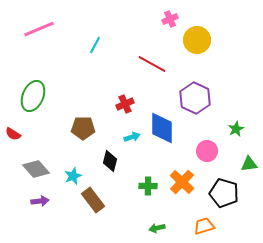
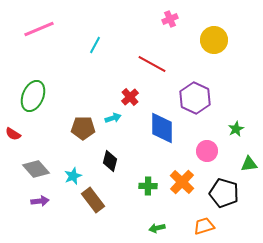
yellow circle: moved 17 px right
red cross: moved 5 px right, 7 px up; rotated 18 degrees counterclockwise
cyan arrow: moved 19 px left, 19 px up
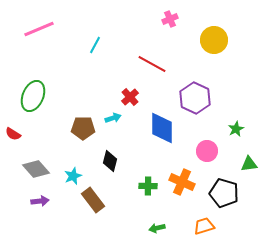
orange cross: rotated 20 degrees counterclockwise
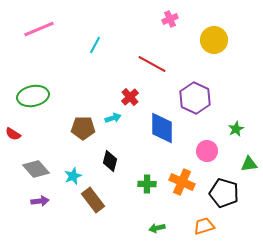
green ellipse: rotated 56 degrees clockwise
green cross: moved 1 px left, 2 px up
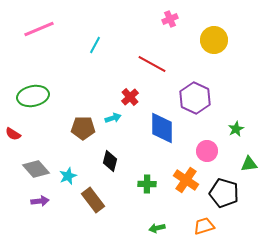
cyan star: moved 5 px left
orange cross: moved 4 px right, 2 px up; rotated 10 degrees clockwise
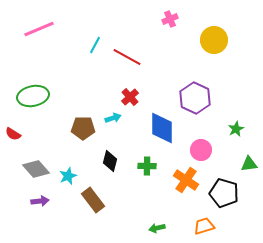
red line: moved 25 px left, 7 px up
pink circle: moved 6 px left, 1 px up
green cross: moved 18 px up
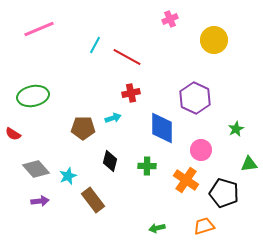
red cross: moved 1 px right, 4 px up; rotated 30 degrees clockwise
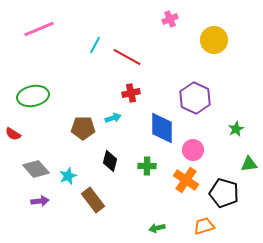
pink circle: moved 8 px left
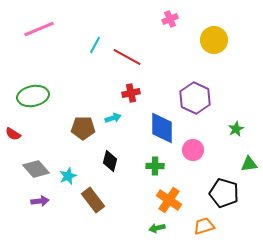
green cross: moved 8 px right
orange cross: moved 17 px left, 20 px down
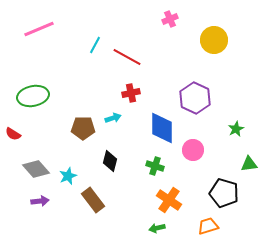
green cross: rotated 18 degrees clockwise
orange trapezoid: moved 4 px right
